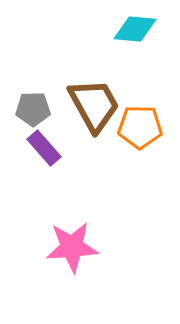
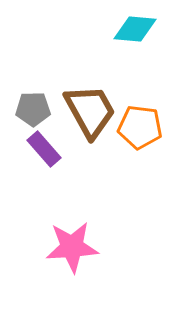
brown trapezoid: moved 4 px left, 6 px down
orange pentagon: rotated 6 degrees clockwise
purple rectangle: moved 1 px down
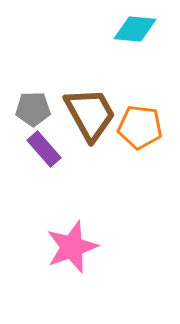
brown trapezoid: moved 3 px down
pink star: rotated 16 degrees counterclockwise
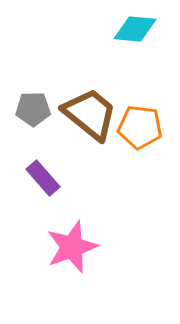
brown trapezoid: rotated 22 degrees counterclockwise
purple rectangle: moved 1 px left, 29 px down
